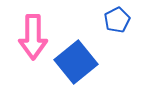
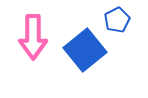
blue square: moved 9 px right, 12 px up
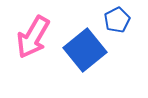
pink arrow: rotated 30 degrees clockwise
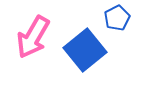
blue pentagon: moved 2 px up
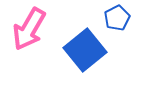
pink arrow: moved 4 px left, 8 px up
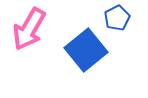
blue square: moved 1 px right
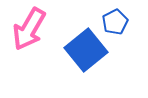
blue pentagon: moved 2 px left, 4 px down
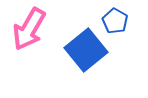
blue pentagon: moved 1 px up; rotated 15 degrees counterclockwise
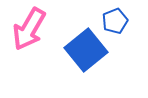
blue pentagon: rotated 20 degrees clockwise
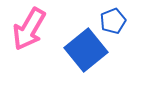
blue pentagon: moved 2 px left
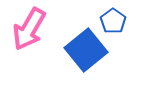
blue pentagon: rotated 15 degrees counterclockwise
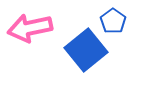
pink arrow: moved 1 px right, 1 px up; rotated 48 degrees clockwise
